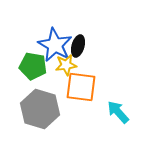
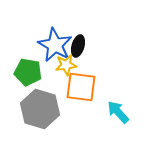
green pentagon: moved 5 px left, 6 px down
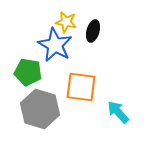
black ellipse: moved 15 px right, 15 px up
yellow star: moved 43 px up; rotated 20 degrees clockwise
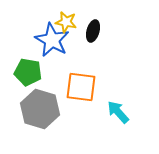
blue star: moved 3 px left, 5 px up
